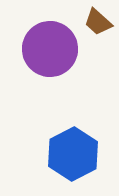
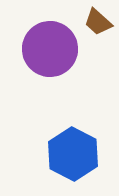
blue hexagon: rotated 6 degrees counterclockwise
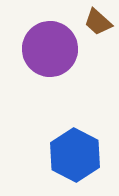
blue hexagon: moved 2 px right, 1 px down
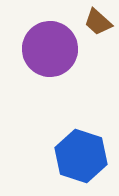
blue hexagon: moved 6 px right, 1 px down; rotated 9 degrees counterclockwise
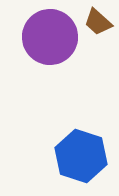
purple circle: moved 12 px up
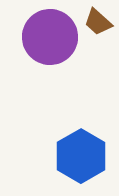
blue hexagon: rotated 12 degrees clockwise
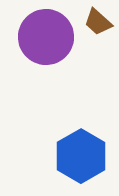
purple circle: moved 4 px left
